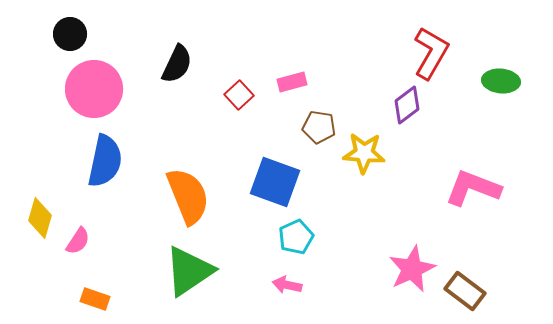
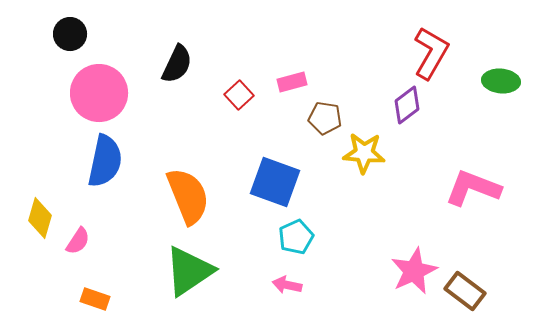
pink circle: moved 5 px right, 4 px down
brown pentagon: moved 6 px right, 9 px up
pink star: moved 2 px right, 2 px down
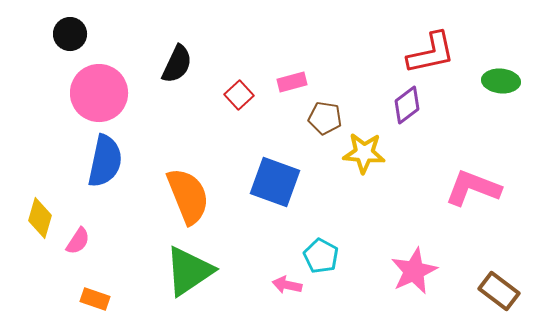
red L-shape: rotated 48 degrees clockwise
cyan pentagon: moved 25 px right, 19 px down; rotated 20 degrees counterclockwise
brown rectangle: moved 34 px right
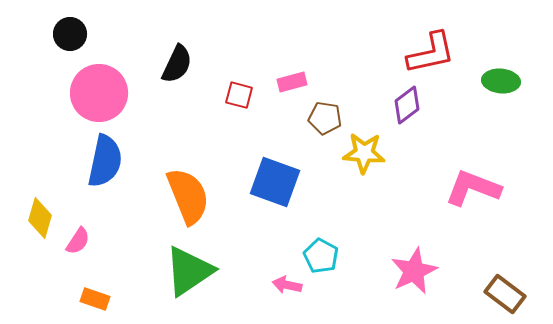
red square: rotated 32 degrees counterclockwise
brown rectangle: moved 6 px right, 3 px down
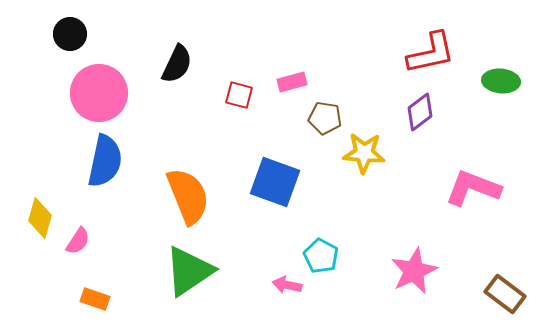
purple diamond: moved 13 px right, 7 px down
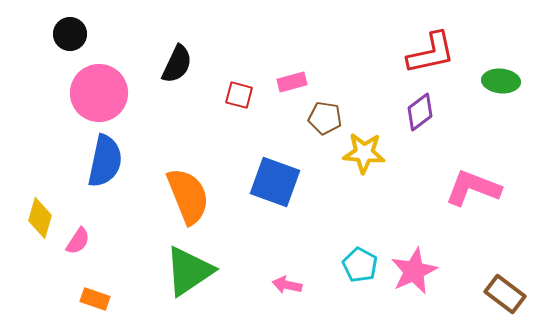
cyan pentagon: moved 39 px right, 9 px down
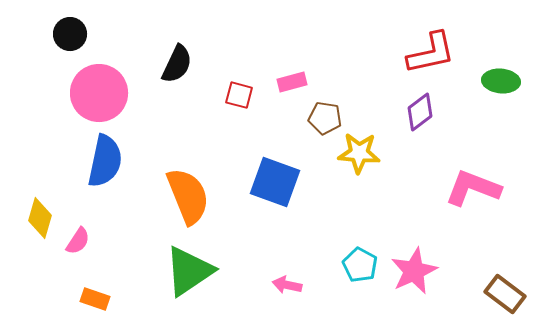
yellow star: moved 5 px left
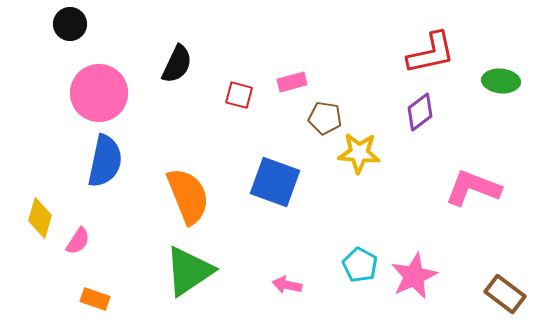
black circle: moved 10 px up
pink star: moved 5 px down
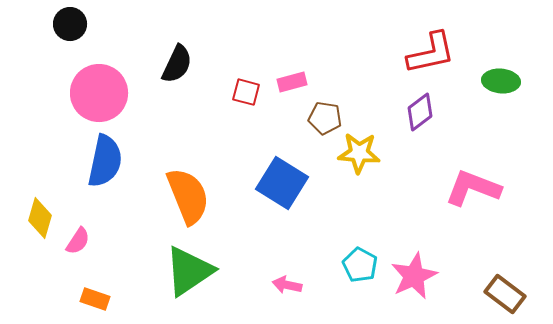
red square: moved 7 px right, 3 px up
blue square: moved 7 px right, 1 px down; rotated 12 degrees clockwise
